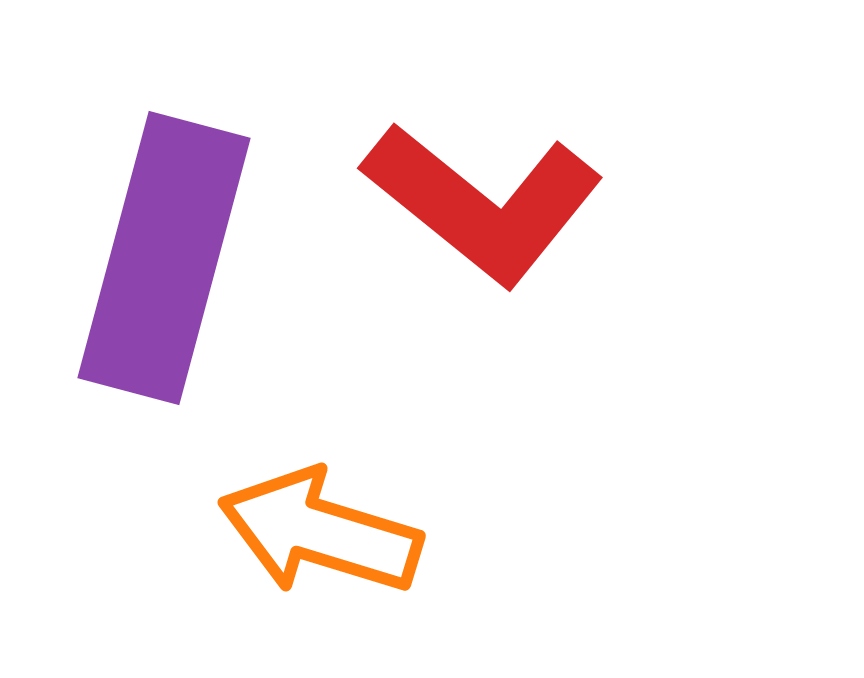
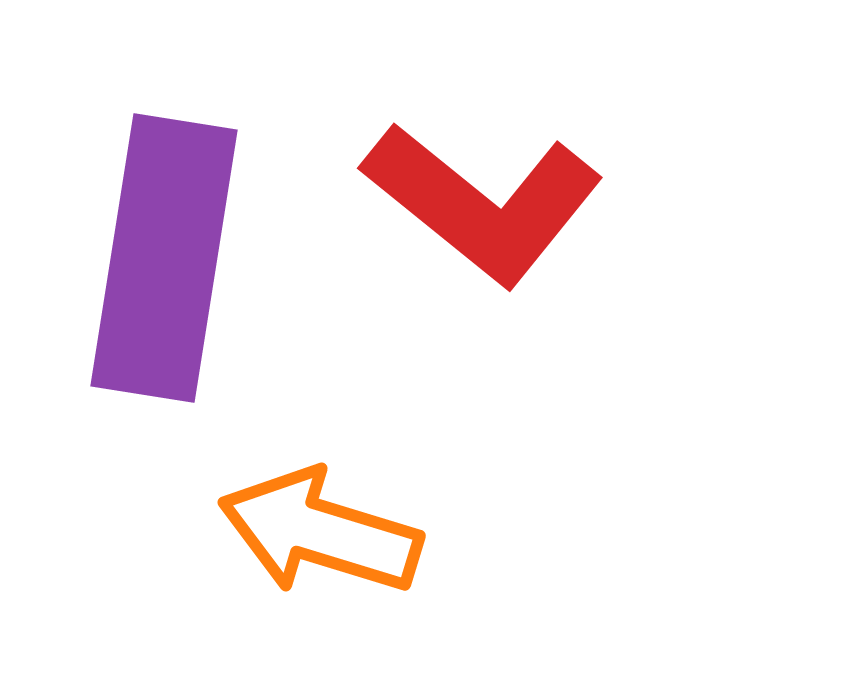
purple rectangle: rotated 6 degrees counterclockwise
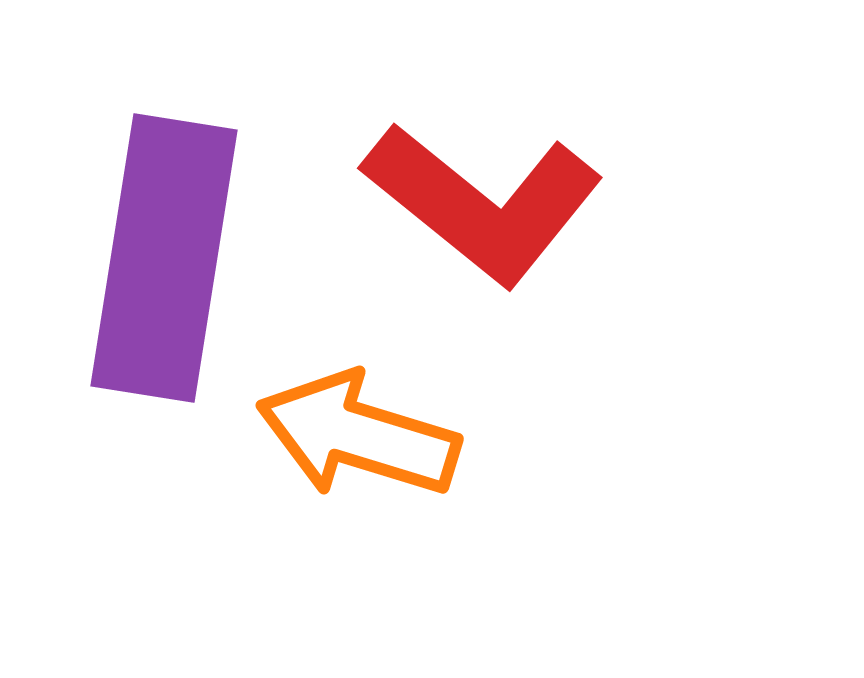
orange arrow: moved 38 px right, 97 px up
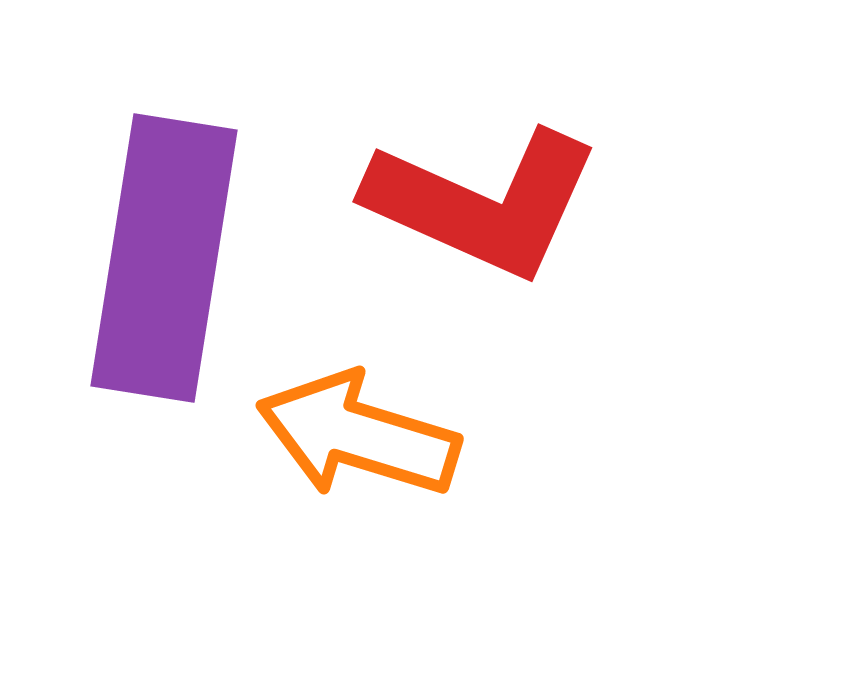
red L-shape: rotated 15 degrees counterclockwise
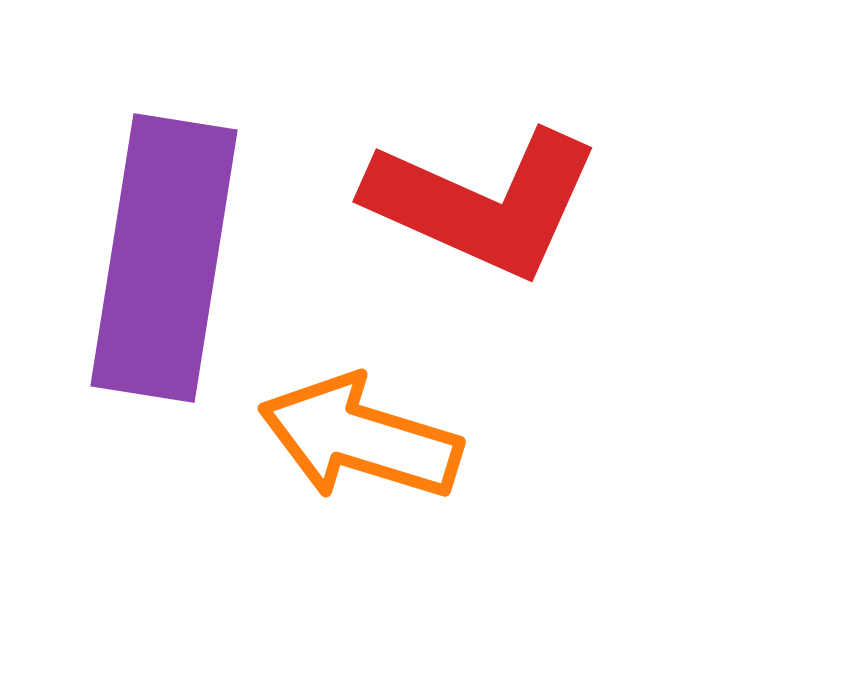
orange arrow: moved 2 px right, 3 px down
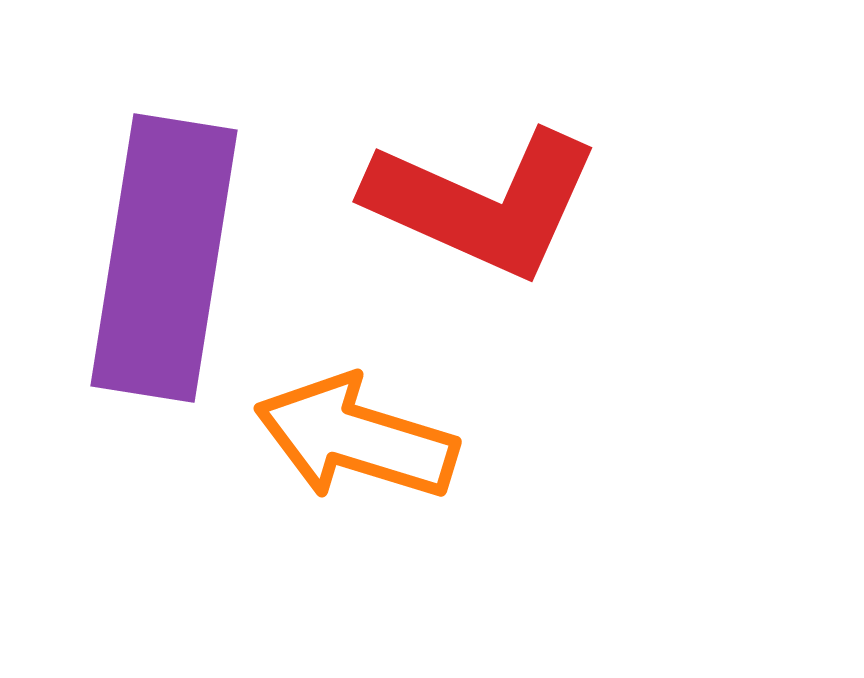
orange arrow: moved 4 px left
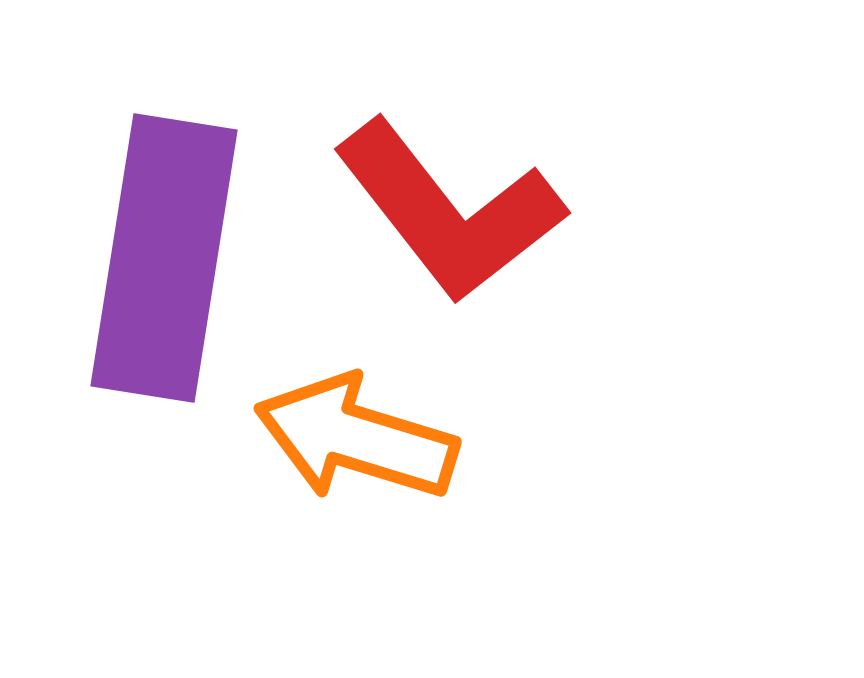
red L-shape: moved 34 px left, 8 px down; rotated 28 degrees clockwise
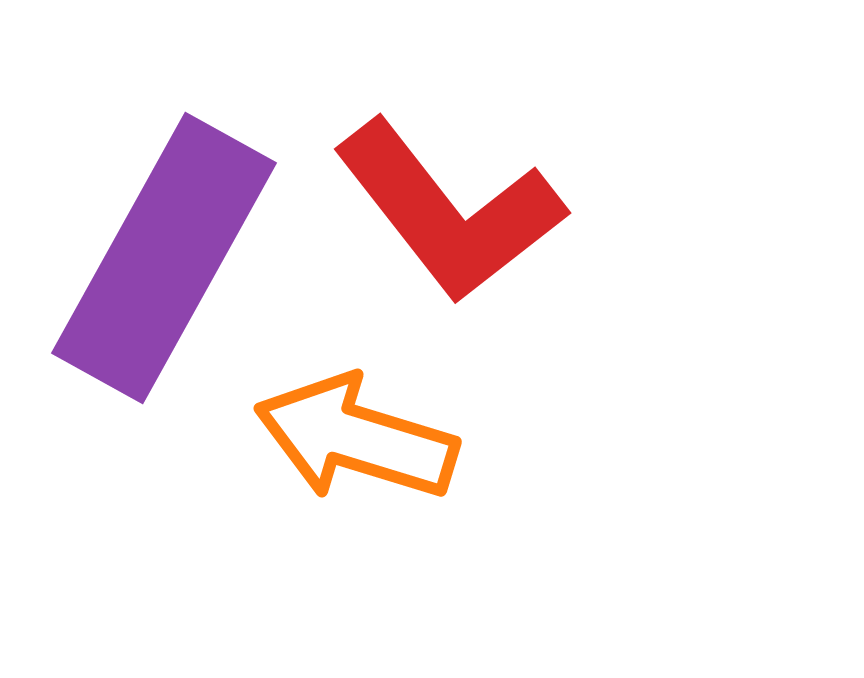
purple rectangle: rotated 20 degrees clockwise
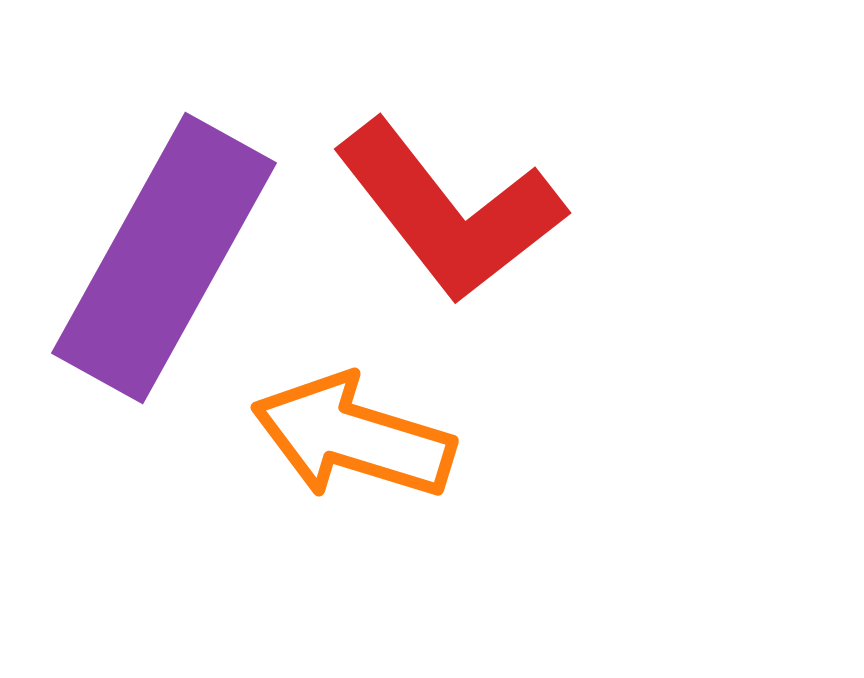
orange arrow: moved 3 px left, 1 px up
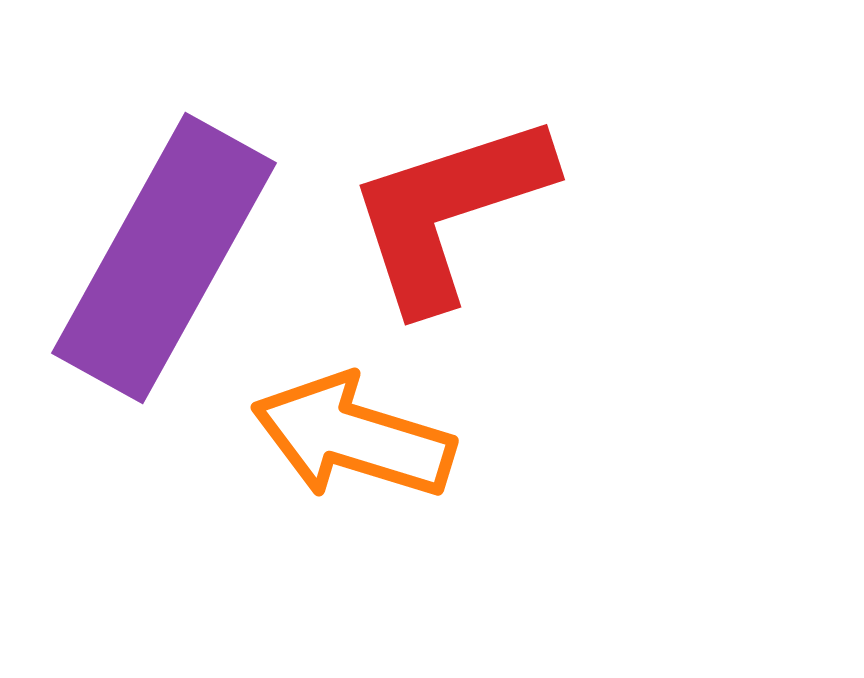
red L-shape: rotated 110 degrees clockwise
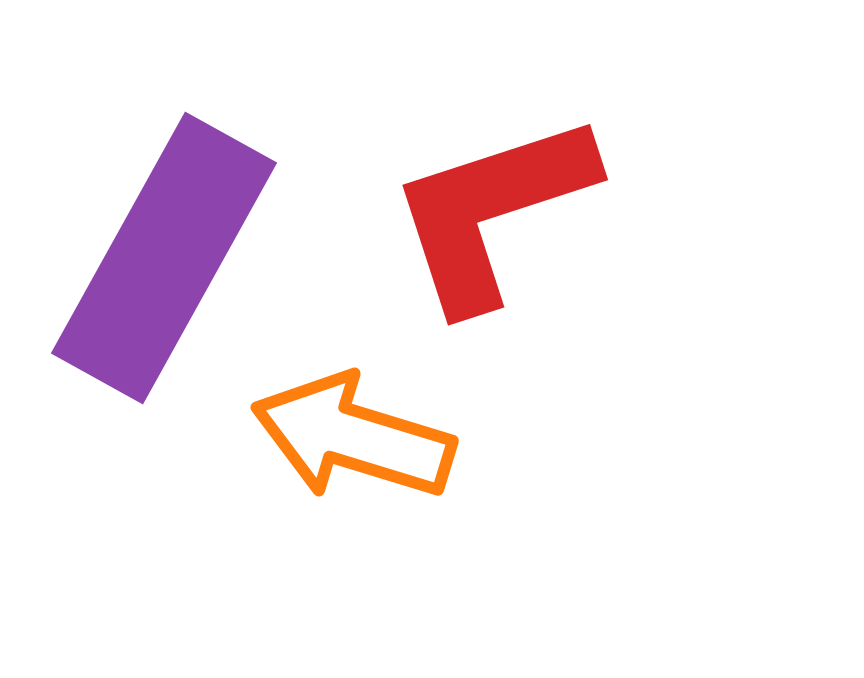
red L-shape: moved 43 px right
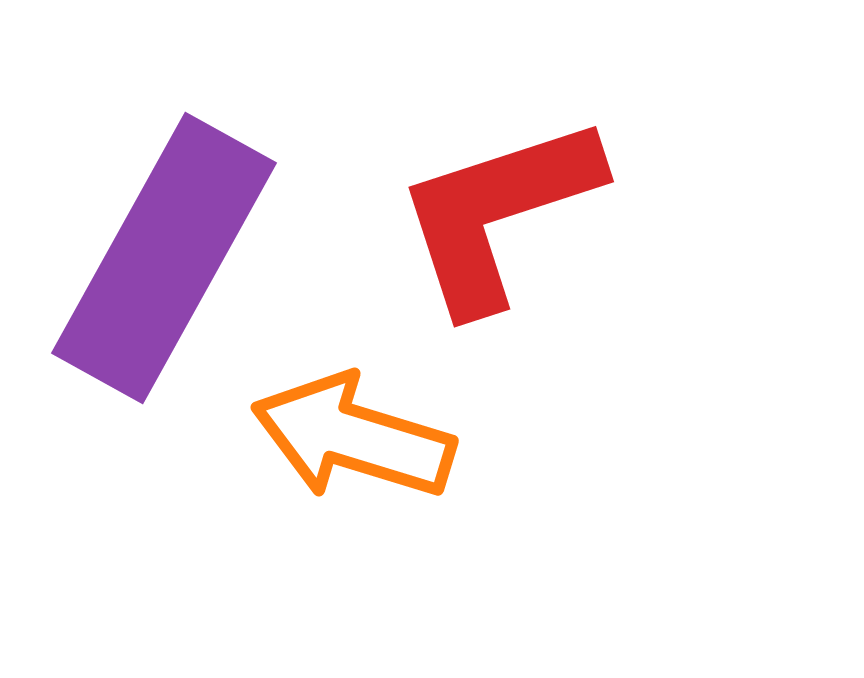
red L-shape: moved 6 px right, 2 px down
